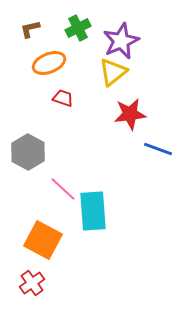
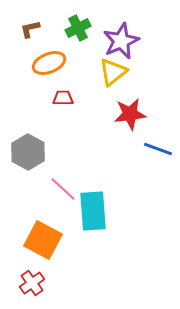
red trapezoid: rotated 20 degrees counterclockwise
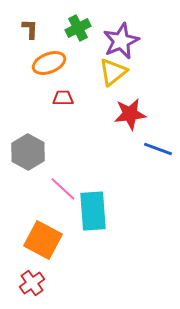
brown L-shape: rotated 105 degrees clockwise
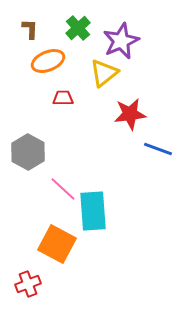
green cross: rotated 15 degrees counterclockwise
orange ellipse: moved 1 px left, 2 px up
yellow triangle: moved 9 px left, 1 px down
orange square: moved 14 px right, 4 px down
red cross: moved 4 px left, 1 px down; rotated 15 degrees clockwise
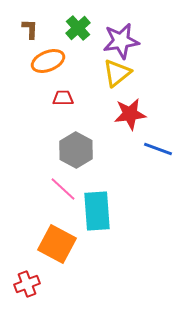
purple star: rotated 15 degrees clockwise
yellow triangle: moved 13 px right
gray hexagon: moved 48 px right, 2 px up
cyan rectangle: moved 4 px right
red cross: moved 1 px left
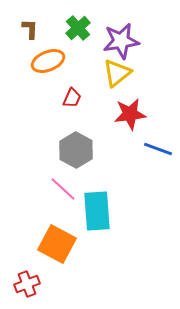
red trapezoid: moved 9 px right; rotated 115 degrees clockwise
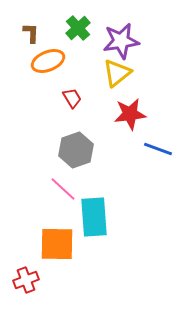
brown L-shape: moved 1 px right, 4 px down
red trapezoid: rotated 55 degrees counterclockwise
gray hexagon: rotated 12 degrees clockwise
cyan rectangle: moved 3 px left, 6 px down
orange square: rotated 27 degrees counterclockwise
red cross: moved 1 px left, 4 px up
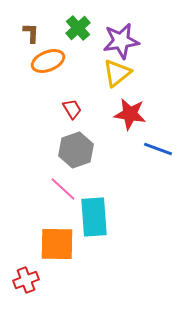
red trapezoid: moved 11 px down
red star: rotated 16 degrees clockwise
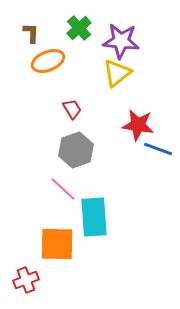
green cross: moved 1 px right
purple star: rotated 15 degrees clockwise
red star: moved 8 px right, 11 px down
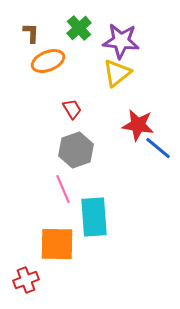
blue line: moved 1 px up; rotated 20 degrees clockwise
pink line: rotated 24 degrees clockwise
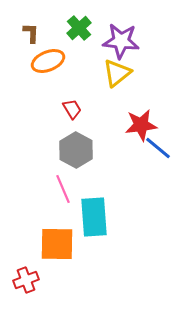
red star: moved 3 px right; rotated 16 degrees counterclockwise
gray hexagon: rotated 12 degrees counterclockwise
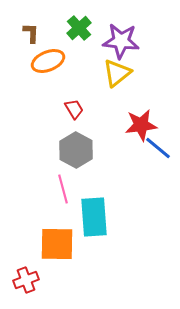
red trapezoid: moved 2 px right
pink line: rotated 8 degrees clockwise
